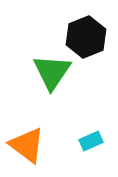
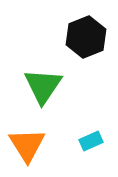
green triangle: moved 9 px left, 14 px down
orange triangle: rotated 21 degrees clockwise
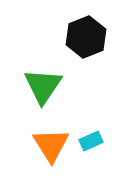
orange triangle: moved 24 px right
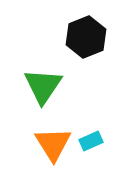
orange triangle: moved 2 px right, 1 px up
